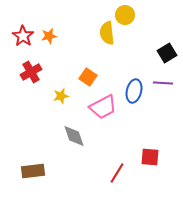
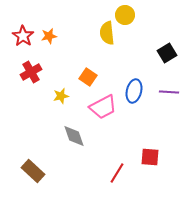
purple line: moved 6 px right, 9 px down
brown rectangle: rotated 50 degrees clockwise
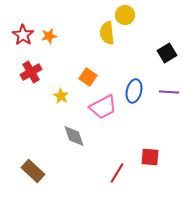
red star: moved 1 px up
yellow star: rotated 28 degrees counterclockwise
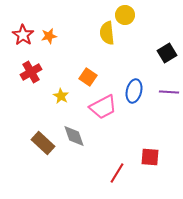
brown rectangle: moved 10 px right, 28 px up
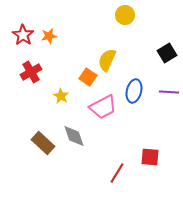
yellow semicircle: moved 27 px down; rotated 30 degrees clockwise
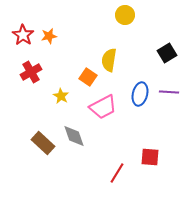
yellow semicircle: moved 2 px right; rotated 15 degrees counterclockwise
blue ellipse: moved 6 px right, 3 px down
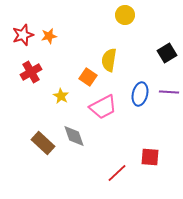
red star: rotated 20 degrees clockwise
red line: rotated 15 degrees clockwise
